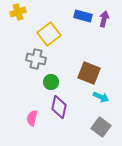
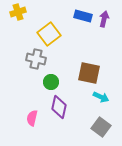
brown square: rotated 10 degrees counterclockwise
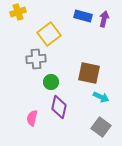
gray cross: rotated 18 degrees counterclockwise
